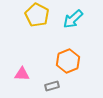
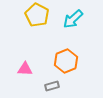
orange hexagon: moved 2 px left
pink triangle: moved 3 px right, 5 px up
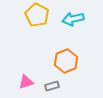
cyan arrow: rotated 30 degrees clockwise
pink triangle: moved 1 px right, 13 px down; rotated 21 degrees counterclockwise
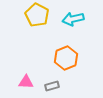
orange hexagon: moved 3 px up
pink triangle: rotated 21 degrees clockwise
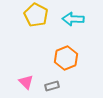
yellow pentagon: moved 1 px left
cyan arrow: rotated 15 degrees clockwise
pink triangle: rotated 42 degrees clockwise
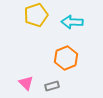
yellow pentagon: rotated 25 degrees clockwise
cyan arrow: moved 1 px left, 3 px down
pink triangle: moved 1 px down
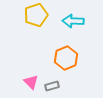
cyan arrow: moved 1 px right, 1 px up
pink triangle: moved 5 px right, 1 px up
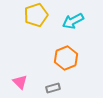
cyan arrow: rotated 30 degrees counterclockwise
pink triangle: moved 11 px left
gray rectangle: moved 1 px right, 2 px down
